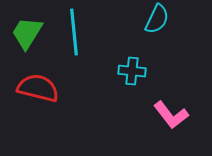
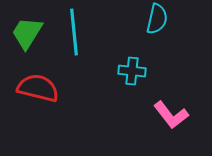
cyan semicircle: rotated 12 degrees counterclockwise
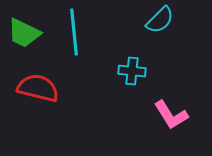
cyan semicircle: moved 3 px right, 1 px down; rotated 32 degrees clockwise
green trapezoid: moved 3 px left; rotated 96 degrees counterclockwise
pink L-shape: rotated 6 degrees clockwise
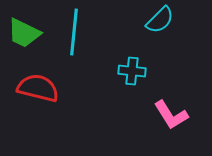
cyan line: rotated 12 degrees clockwise
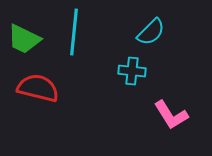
cyan semicircle: moved 9 px left, 12 px down
green trapezoid: moved 6 px down
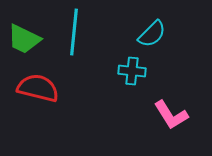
cyan semicircle: moved 1 px right, 2 px down
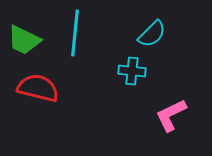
cyan line: moved 1 px right, 1 px down
green trapezoid: moved 1 px down
pink L-shape: rotated 96 degrees clockwise
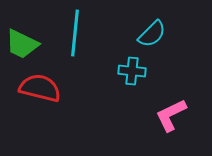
green trapezoid: moved 2 px left, 4 px down
red semicircle: moved 2 px right
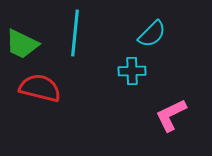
cyan cross: rotated 8 degrees counterclockwise
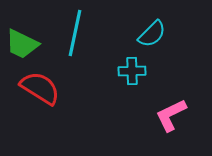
cyan line: rotated 6 degrees clockwise
red semicircle: rotated 18 degrees clockwise
